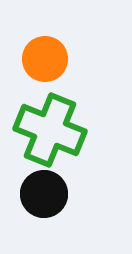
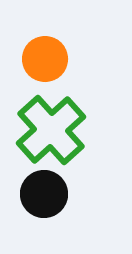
green cross: moved 1 px right; rotated 26 degrees clockwise
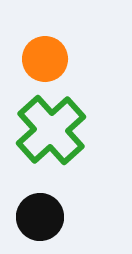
black circle: moved 4 px left, 23 px down
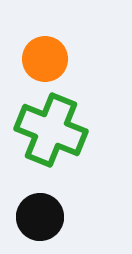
green cross: rotated 26 degrees counterclockwise
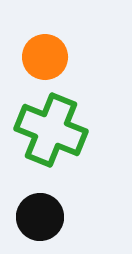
orange circle: moved 2 px up
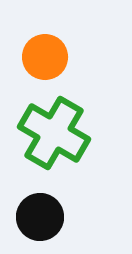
green cross: moved 3 px right, 3 px down; rotated 8 degrees clockwise
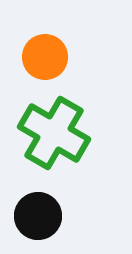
black circle: moved 2 px left, 1 px up
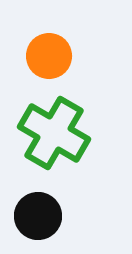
orange circle: moved 4 px right, 1 px up
